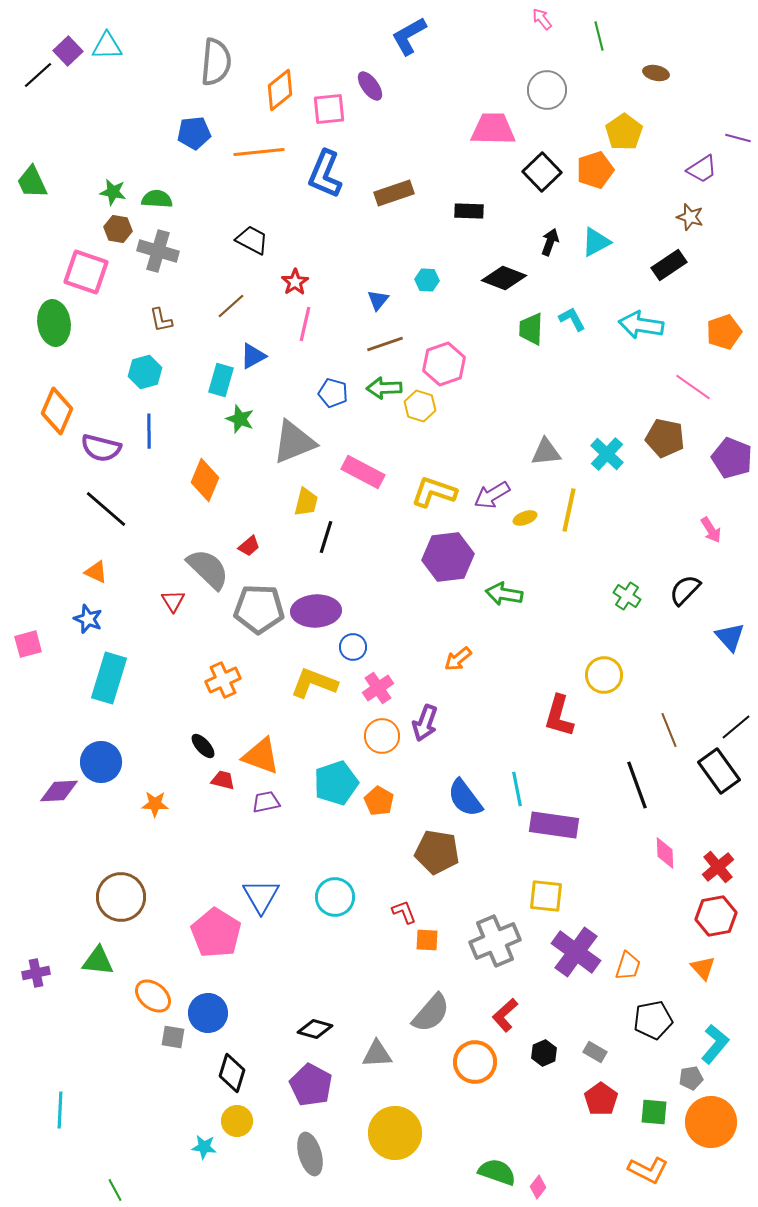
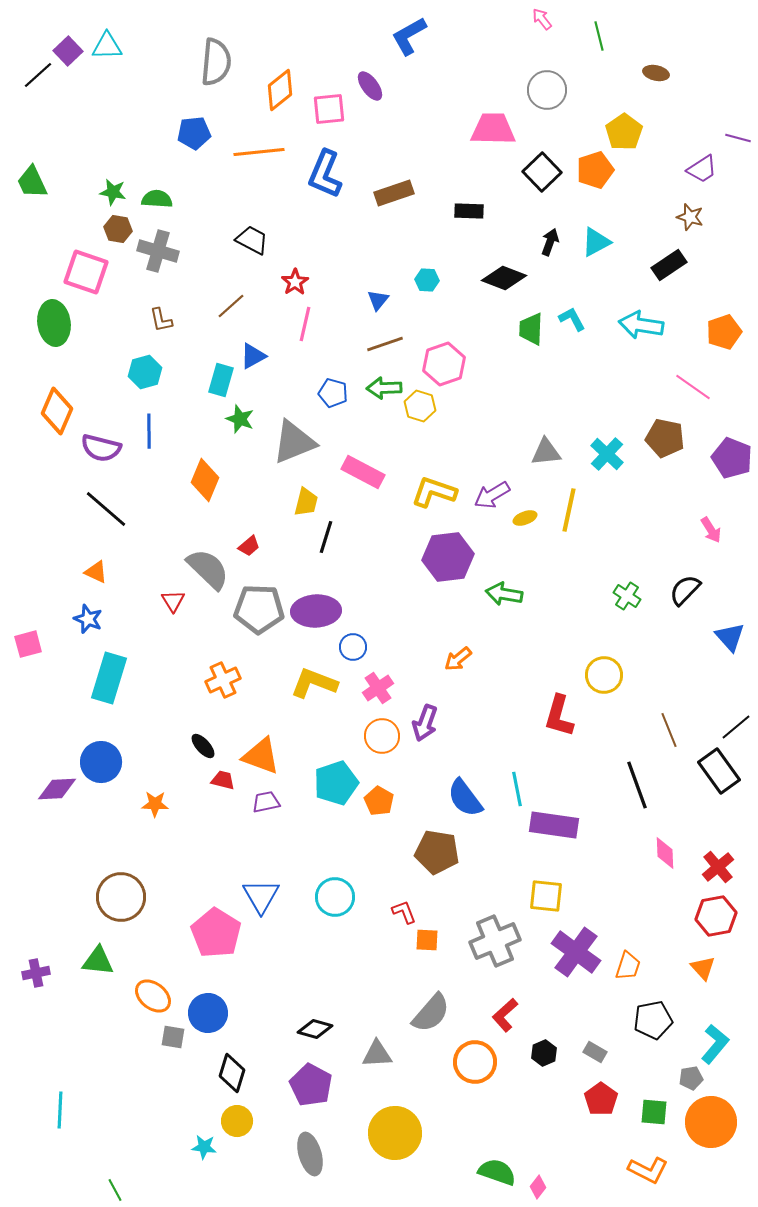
purple diamond at (59, 791): moved 2 px left, 2 px up
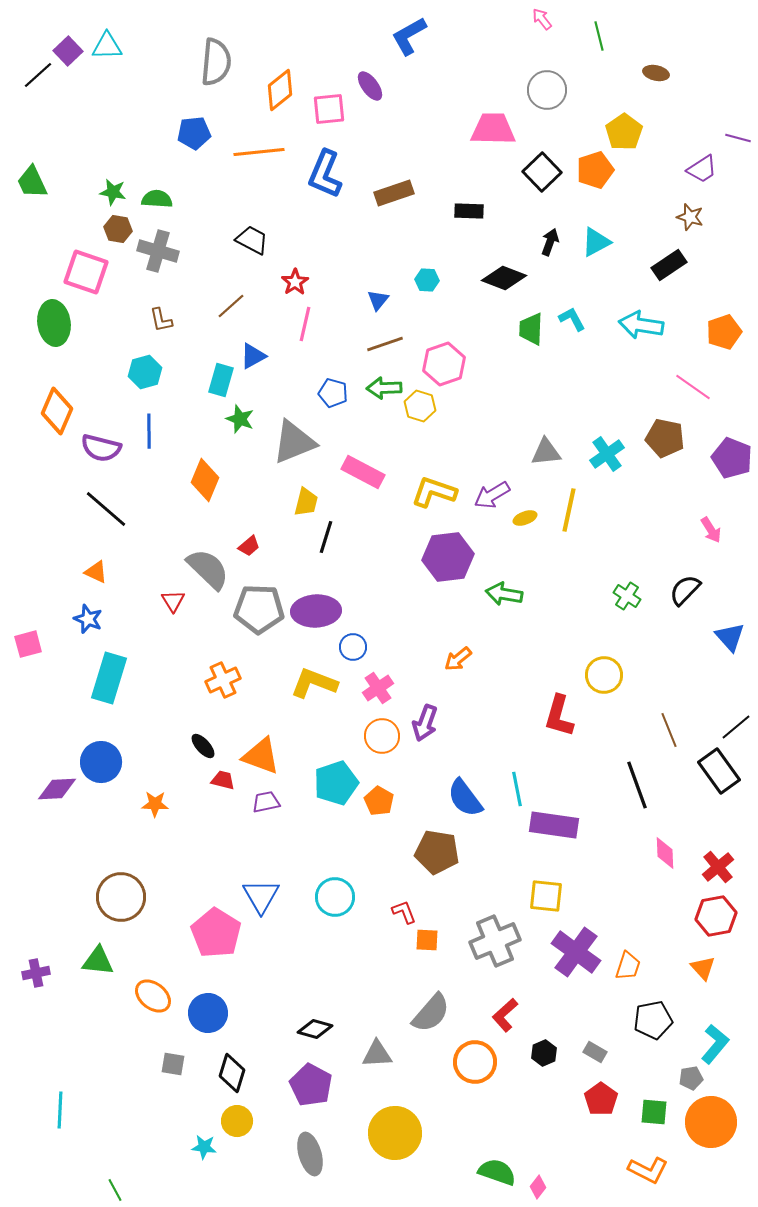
cyan cross at (607, 454): rotated 12 degrees clockwise
gray square at (173, 1037): moved 27 px down
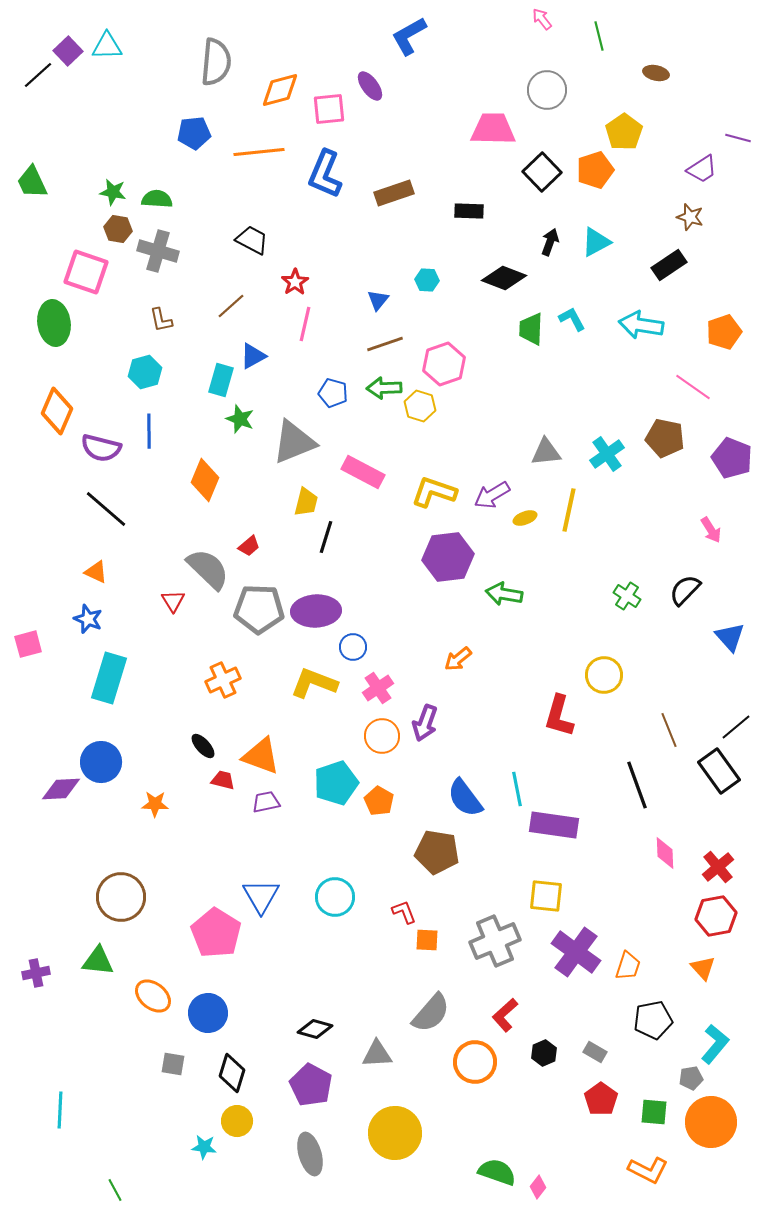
orange diamond at (280, 90): rotated 24 degrees clockwise
purple diamond at (57, 789): moved 4 px right
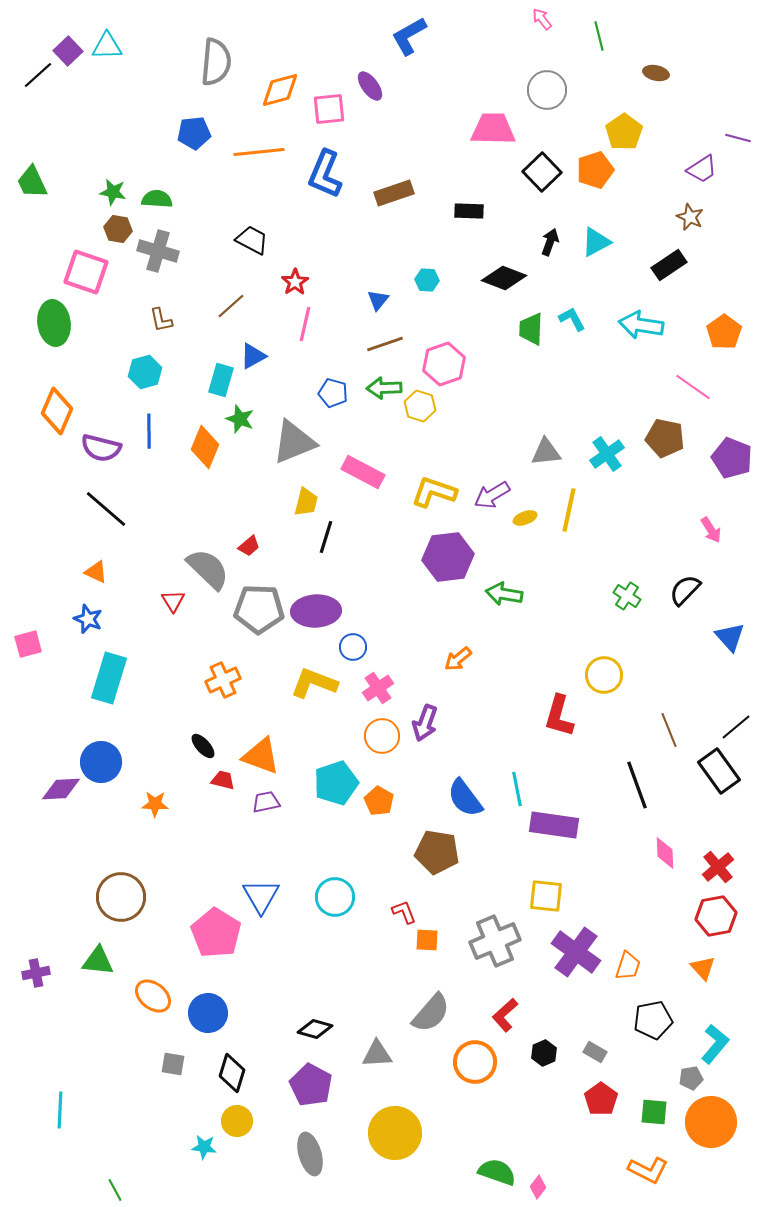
brown star at (690, 217): rotated 8 degrees clockwise
orange pentagon at (724, 332): rotated 16 degrees counterclockwise
orange diamond at (205, 480): moved 33 px up
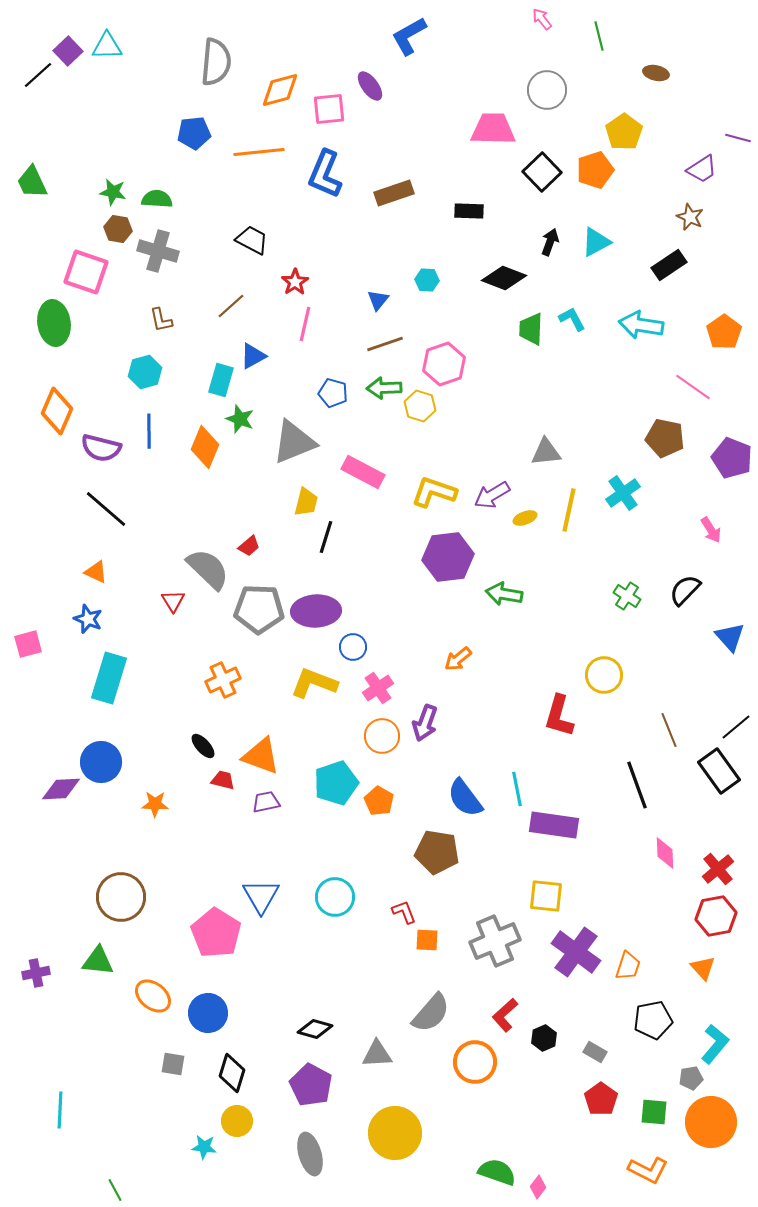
cyan cross at (607, 454): moved 16 px right, 39 px down
red cross at (718, 867): moved 2 px down
black hexagon at (544, 1053): moved 15 px up
